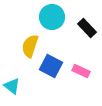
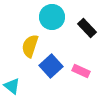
blue square: rotated 20 degrees clockwise
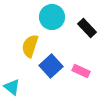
cyan triangle: moved 1 px down
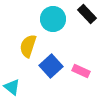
cyan circle: moved 1 px right, 2 px down
black rectangle: moved 14 px up
yellow semicircle: moved 2 px left
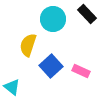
yellow semicircle: moved 1 px up
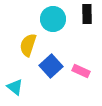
black rectangle: rotated 42 degrees clockwise
cyan triangle: moved 3 px right
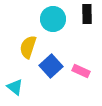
yellow semicircle: moved 2 px down
